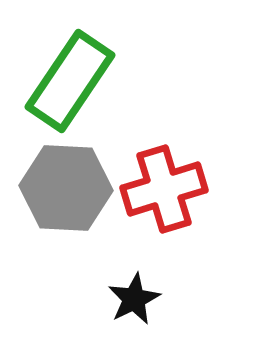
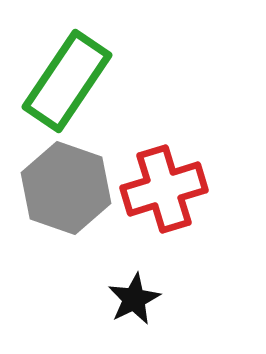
green rectangle: moved 3 px left
gray hexagon: rotated 16 degrees clockwise
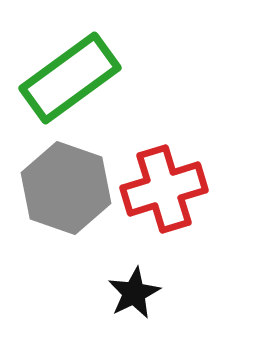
green rectangle: moved 3 px right, 3 px up; rotated 20 degrees clockwise
black star: moved 6 px up
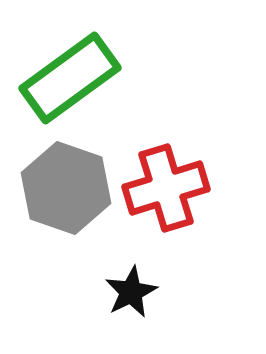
red cross: moved 2 px right, 1 px up
black star: moved 3 px left, 1 px up
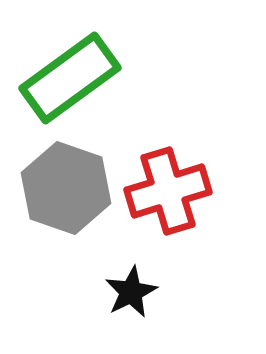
red cross: moved 2 px right, 3 px down
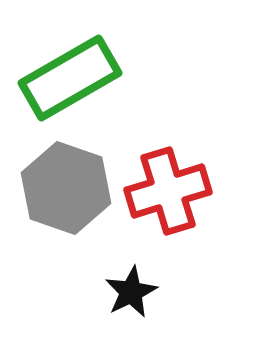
green rectangle: rotated 6 degrees clockwise
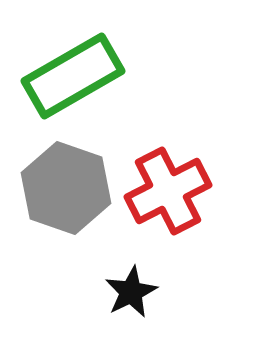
green rectangle: moved 3 px right, 2 px up
red cross: rotated 10 degrees counterclockwise
